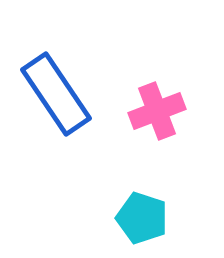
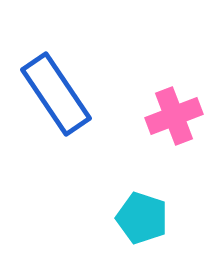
pink cross: moved 17 px right, 5 px down
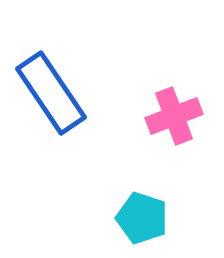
blue rectangle: moved 5 px left, 1 px up
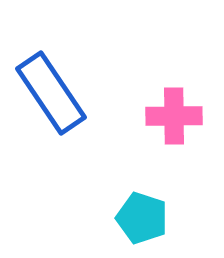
pink cross: rotated 20 degrees clockwise
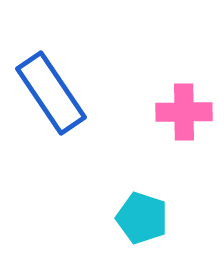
pink cross: moved 10 px right, 4 px up
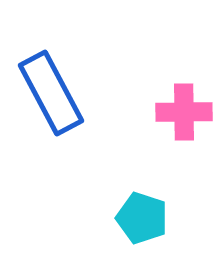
blue rectangle: rotated 6 degrees clockwise
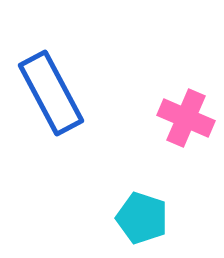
pink cross: moved 2 px right, 6 px down; rotated 24 degrees clockwise
